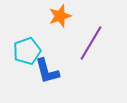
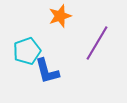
purple line: moved 6 px right
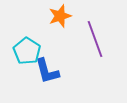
purple line: moved 2 px left, 4 px up; rotated 51 degrees counterclockwise
cyan pentagon: rotated 20 degrees counterclockwise
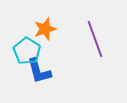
orange star: moved 15 px left, 13 px down
blue L-shape: moved 8 px left
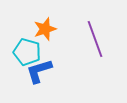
cyan pentagon: moved 1 px down; rotated 16 degrees counterclockwise
blue L-shape: rotated 88 degrees clockwise
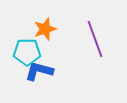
cyan pentagon: rotated 16 degrees counterclockwise
blue L-shape: rotated 32 degrees clockwise
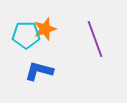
cyan pentagon: moved 1 px left, 17 px up
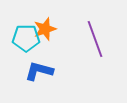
cyan pentagon: moved 3 px down
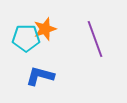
blue L-shape: moved 1 px right, 5 px down
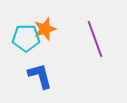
blue L-shape: rotated 60 degrees clockwise
